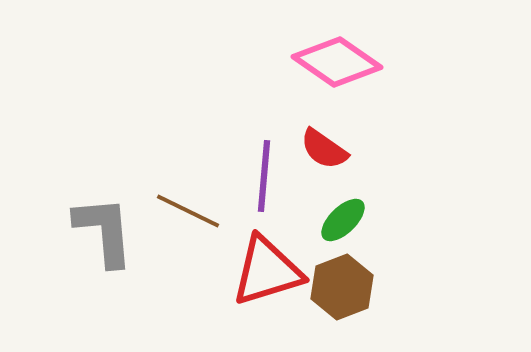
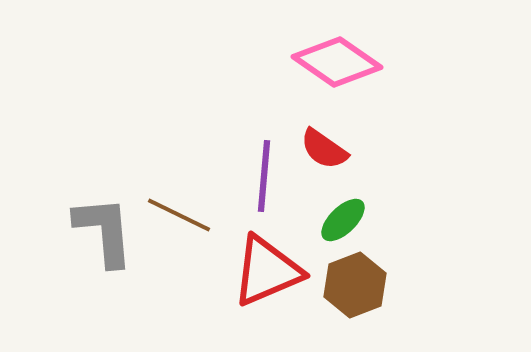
brown line: moved 9 px left, 4 px down
red triangle: rotated 6 degrees counterclockwise
brown hexagon: moved 13 px right, 2 px up
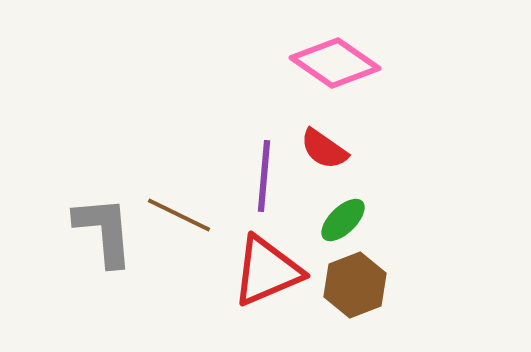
pink diamond: moved 2 px left, 1 px down
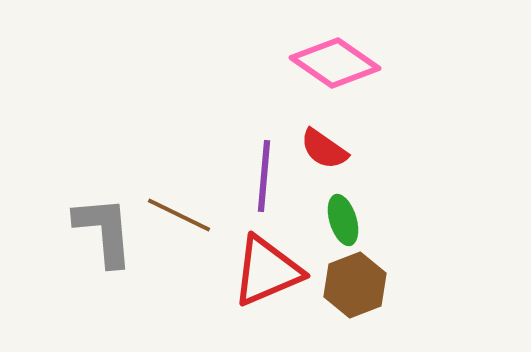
green ellipse: rotated 63 degrees counterclockwise
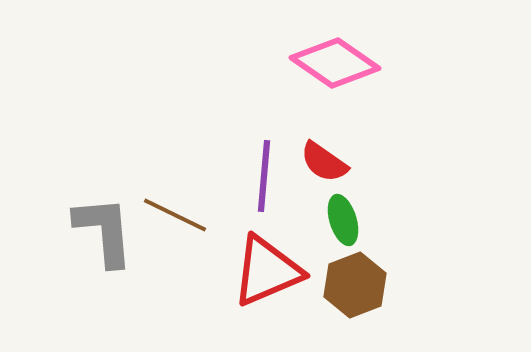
red semicircle: moved 13 px down
brown line: moved 4 px left
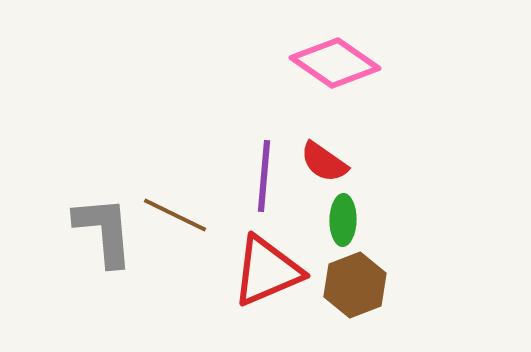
green ellipse: rotated 18 degrees clockwise
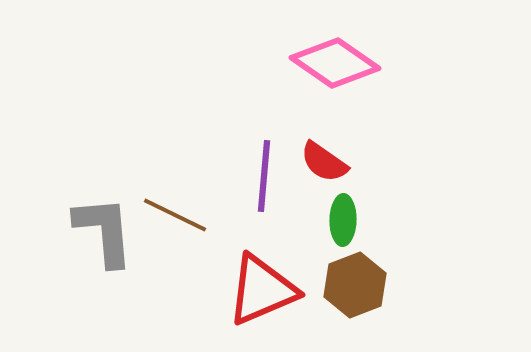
red triangle: moved 5 px left, 19 px down
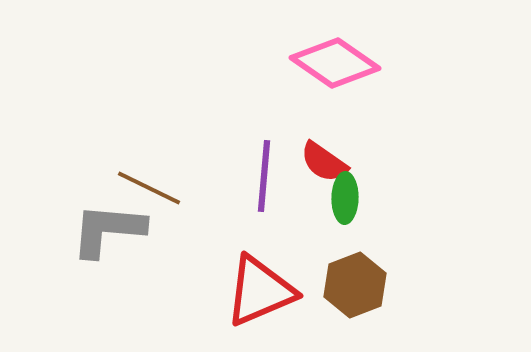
brown line: moved 26 px left, 27 px up
green ellipse: moved 2 px right, 22 px up
gray L-shape: moved 4 px right, 1 px up; rotated 80 degrees counterclockwise
red triangle: moved 2 px left, 1 px down
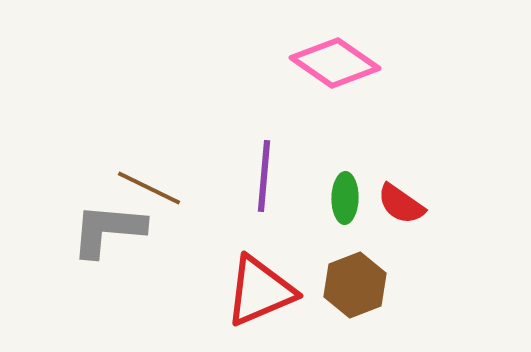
red semicircle: moved 77 px right, 42 px down
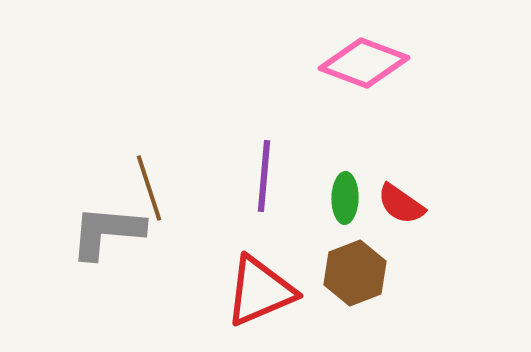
pink diamond: moved 29 px right; rotated 14 degrees counterclockwise
brown line: rotated 46 degrees clockwise
gray L-shape: moved 1 px left, 2 px down
brown hexagon: moved 12 px up
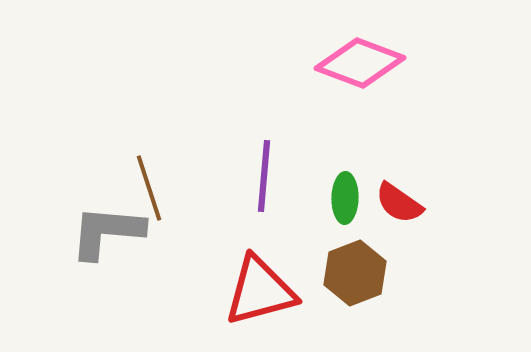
pink diamond: moved 4 px left
red semicircle: moved 2 px left, 1 px up
red triangle: rotated 8 degrees clockwise
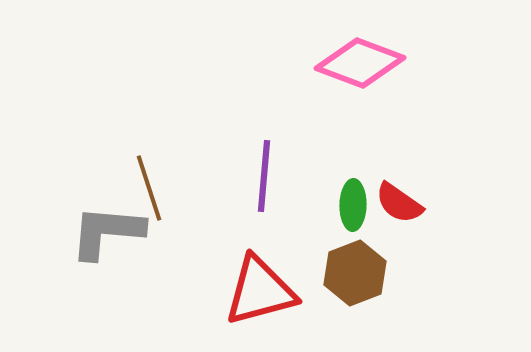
green ellipse: moved 8 px right, 7 px down
